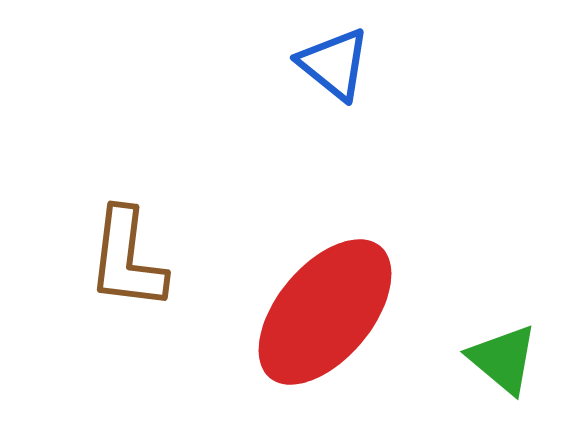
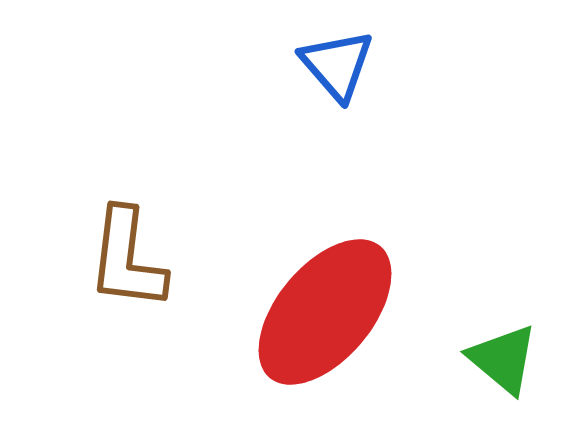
blue triangle: moved 3 px right, 1 px down; rotated 10 degrees clockwise
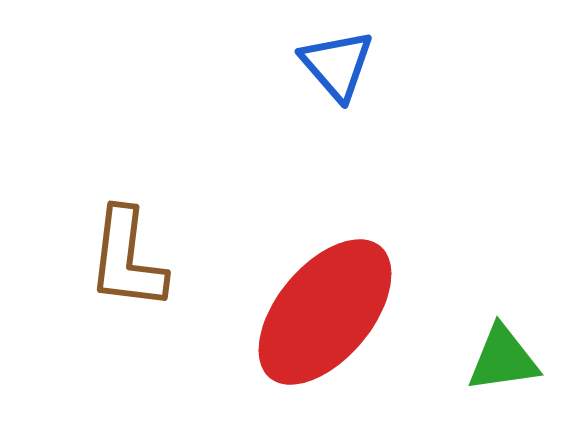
green triangle: rotated 48 degrees counterclockwise
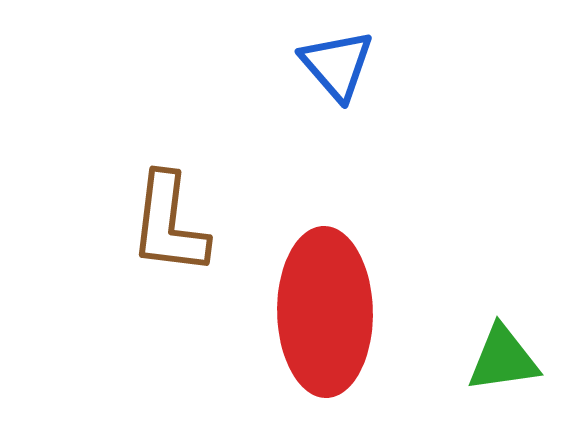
brown L-shape: moved 42 px right, 35 px up
red ellipse: rotated 41 degrees counterclockwise
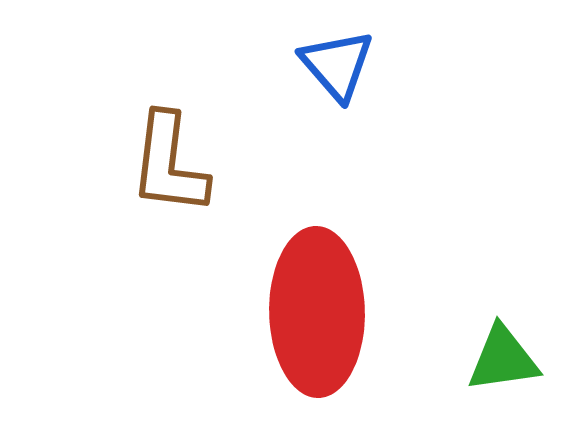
brown L-shape: moved 60 px up
red ellipse: moved 8 px left
